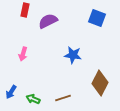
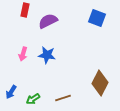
blue star: moved 26 px left
green arrow: rotated 56 degrees counterclockwise
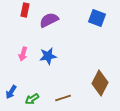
purple semicircle: moved 1 px right, 1 px up
blue star: moved 1 px right, 1 px down; rotated 18 degrees counterclockwise
green arrow: moved 1 px left
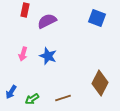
purple semicircle: moved 2 px left, 1 px down
blue star: rotated 30 degrees clockwise
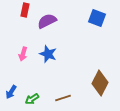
blue star: moved 2 px up
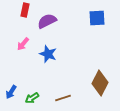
blue square: rotated 24 degrees counterclockwise
pink arrow: moved 10 px up; rotated 24 degrees clockwise
green arrow: moved 1 px up
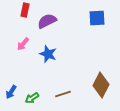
brown diamond: moved 1 px right, 2 px down
brown line: moved 4 px up
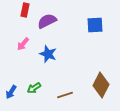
blue square: moved 2 px left, 7 px down
brown line: moved 2 px right, 1 px down
green arrow: moved 2 px right, 10 px up
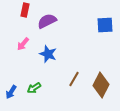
blue square: moved 10 px right
brown line: moved 9 px right, 16 px up; rotated 42 degrees counterclockwise
